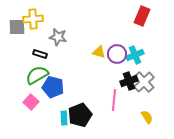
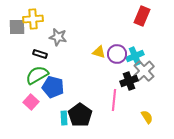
cyan cross: moved 1 px down
gray cross: moved 11 px up
black pentagon: rotated 15 degrees counterclockwise
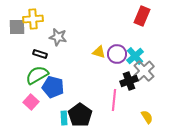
cyan cross: rotated 18 degrees counterclockwise
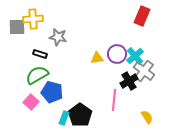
yellow triangle: moved 2 px left, 6 px down; rotated 24 degrees counterclockwise
gray cross: rotated 10 degrees counterclockwise
black cross: rotated 12 degrees counterclockwise
blue pentagon: moved 1 px left, 5 px down
cyan rectangle: rotated 24 degrees clockwise
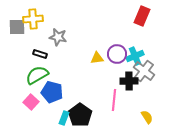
cyan cross: rotated 18 degrees clockwise
black cross: rotated 30 degrees clockwise
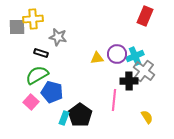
red rectangle: moved 3 px right
black rectangle: moved 1 px right, 1 px up
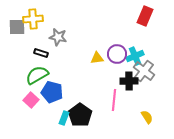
pink square: moved 2 px up
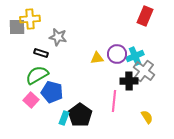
yellow cross: moved 3 px left
pink line: moved 1 px down
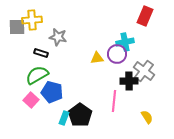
yellow cross: moved 2 px right, 1 px down
cyan cross: moved 10 px left, 14 px up; rotated 12 degrees clockwise
